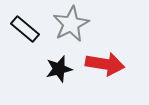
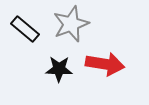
gray star: rotated 6 degrees clockwise
black star: rotated 16 degrees clockwise
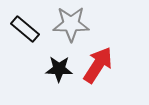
gray star: rotated 21 degrees clockwise
red arrow: moved 7 px left, 1 px down; rotated 66 degrees counterclockwise
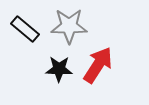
gray star: moved 2 px left, 2 px down
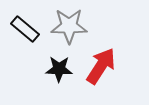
red arrow: moved 3 px right, 1 px down
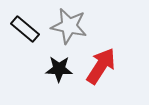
gray star: rotated 12 degrees clockwise
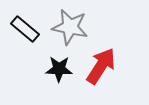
gray star: moved 1 px right, 1 px down
